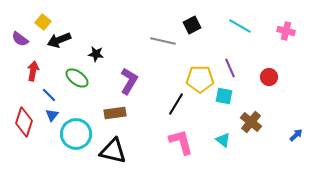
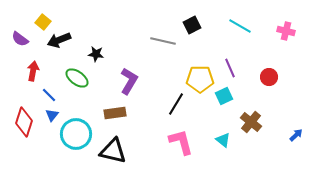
cyan square: rotated 36 degrees counterclockwise
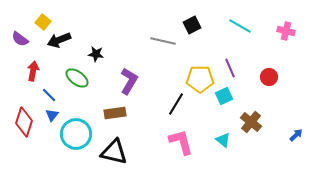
black triangle: moved 1 px right, 1 px down
